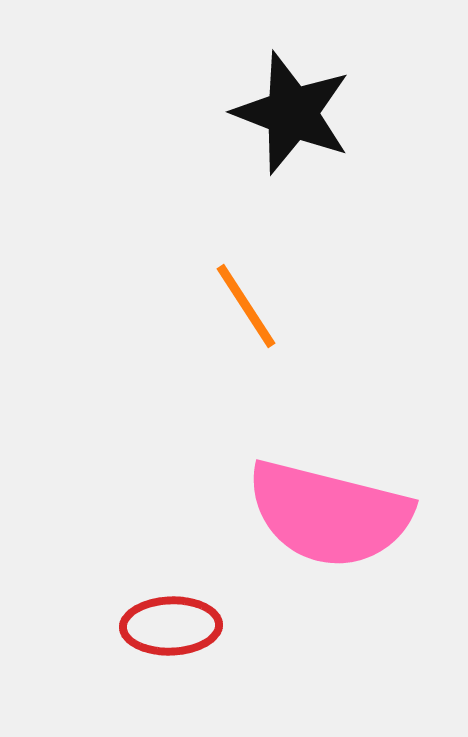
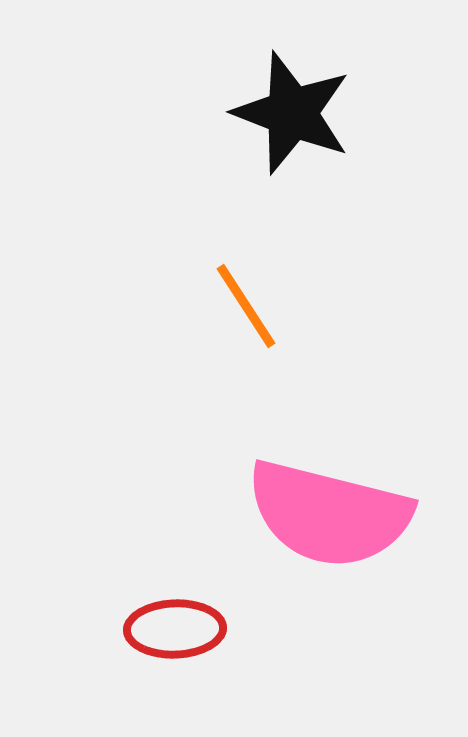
red ellipse: moved 4 px right, 3 px down
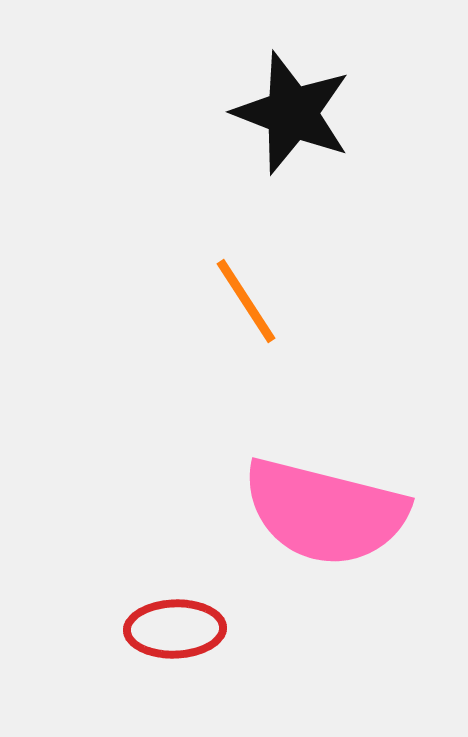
orange line: moved 5 px up
pink semicircle: moved 4 px left, 2 px up
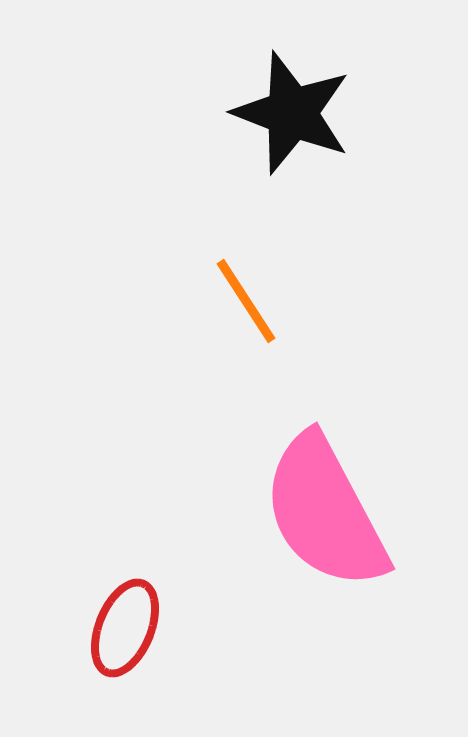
pink semicircle: rotated 48 degrees clockwise
red ellipse: moved 50 px left, 1 px up; rotated 66 degrees counterclockwise
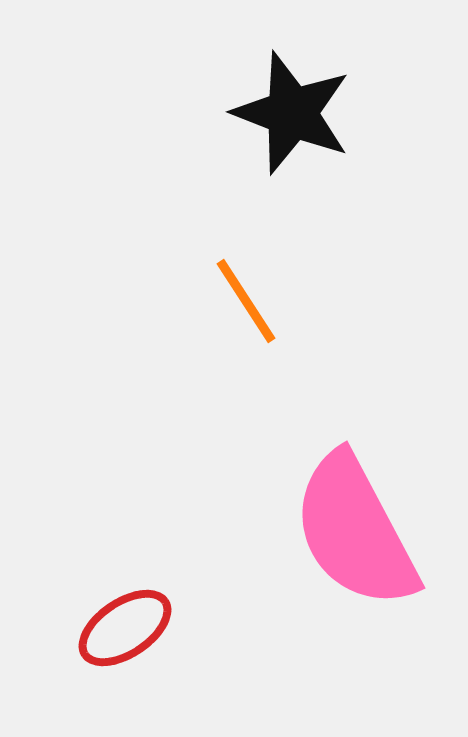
pink semicircle: moved 30 px right, 19 px down
red ellipse: rotated 34 degrees clockwise
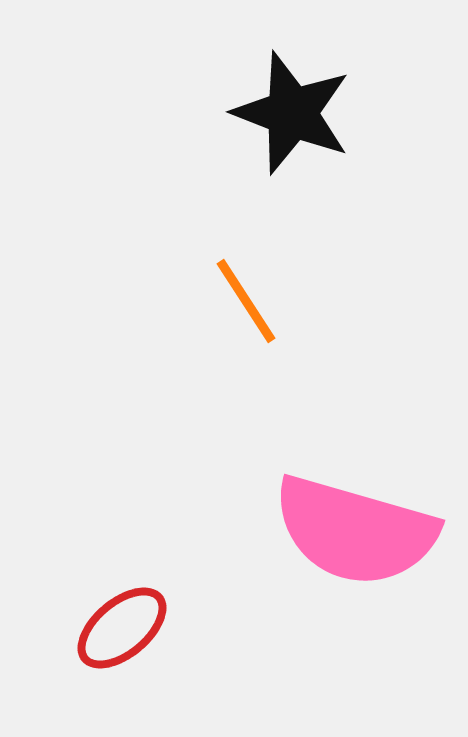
pink semicircle: rotated 46 degrees counterclockwise
red ellipse: moved 3 px left; rotated 6 degrees counterclockwise
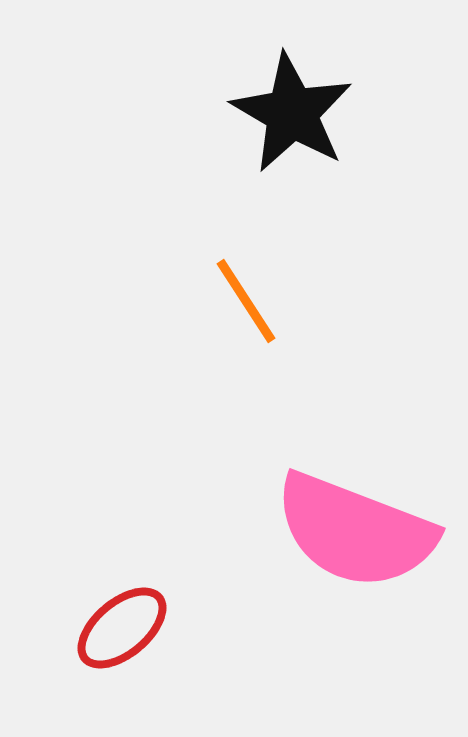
black star: rotated 9 degrees clockwise
pink semicircle: rotated 5 degrees clockwise
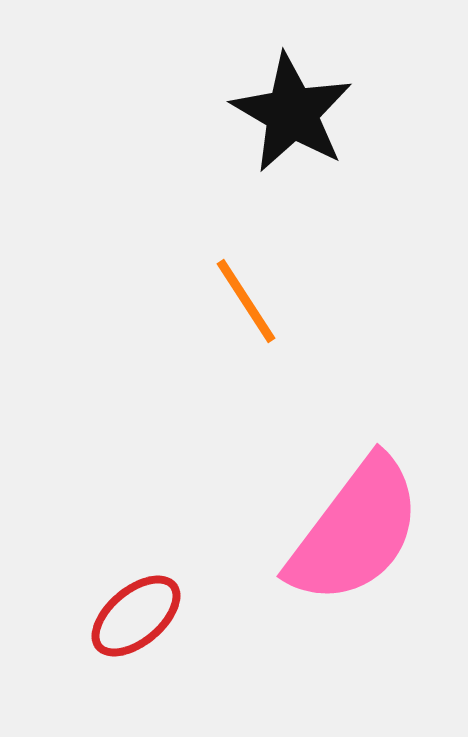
pink semicircle: rotated 74 degrees counterclockwise
red ellipse: moved 14 px right, 12 px up
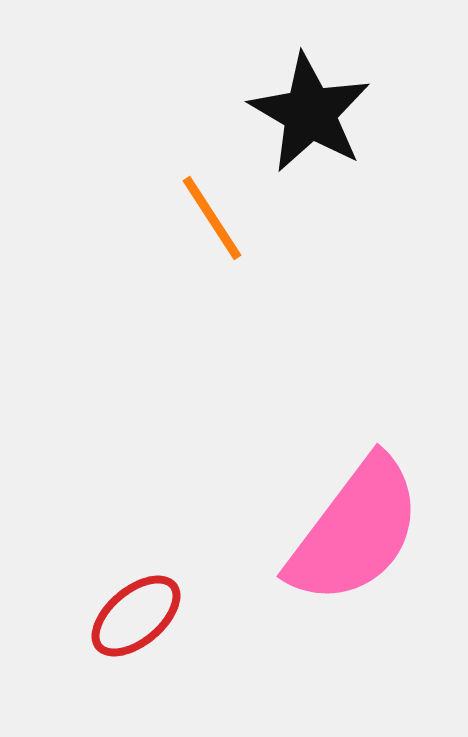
black star: moved 18 px right
orange line: moved 34 px left, 83 px up
